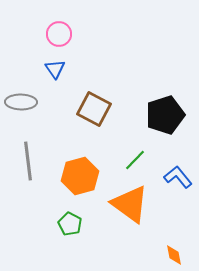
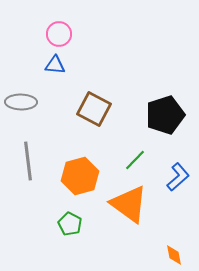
blue triangle: moved 4 px up; rotated 50 degrees counterclockwise
blue L-shape: rotated 88 degrees clockwise
orange triangle: moved 1 px left
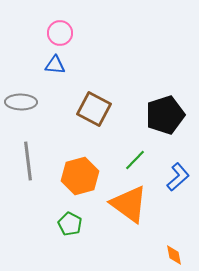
pink circle: moved 1 px right, 1 px up
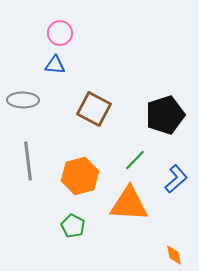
gray ellipse: moved 2 px right, 2 px up
blue L-shape: moved 2 px left, 2 px down
orange triangle: rotated 33 degrees counterclockwise
green pentagon: moved 3 px right, 2 px down
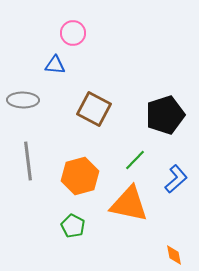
pink circle: moved 13 px right
orange triangle: rotated 9 degrees clockwise
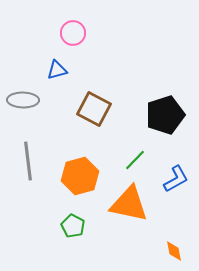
blue triangle: moved 2 px right, 5 px down; rotated 20 degrees counterclockwise
blue L-shape: rotated 12 degrees clockwise
orange diamond: moved 4 px up
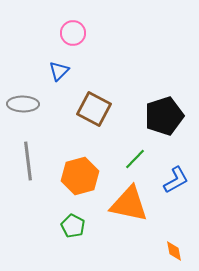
blue triangle: moved 2 px right, 1 px down; rotated 30 degrees counterclockwise
gray ellipse: moved 4 px down
black pentagon: moved 1 px left, 1 px down
green line: moved 1 px up
blue L-shape: moved 1 px down
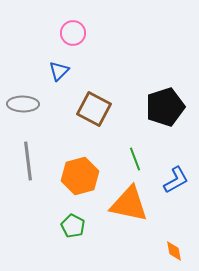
black pentagon: moved 1 px right, 9 px up
green line: rotated 65 degrees counterclockwise
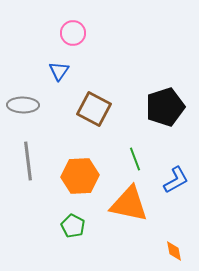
blue triangle: rotated 10 degrees counterclockwise
gray ellipse: moved 1 px down
orange hexagon: rotated 12 degrees clockwise
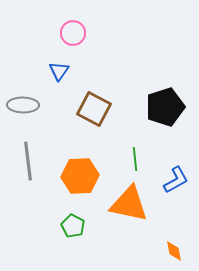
green line: rotated 15 degrees clockwise
